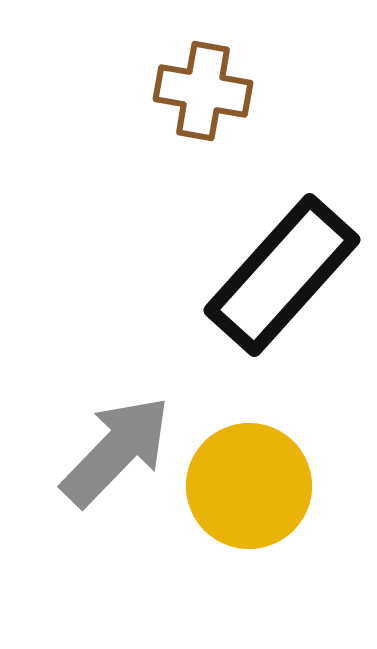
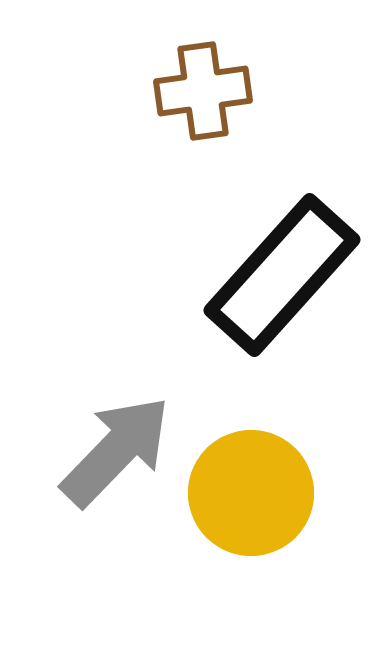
brown cross: rotated 18 degrees counterclockwise
yellow circle: moved 2 px right, 7 px down
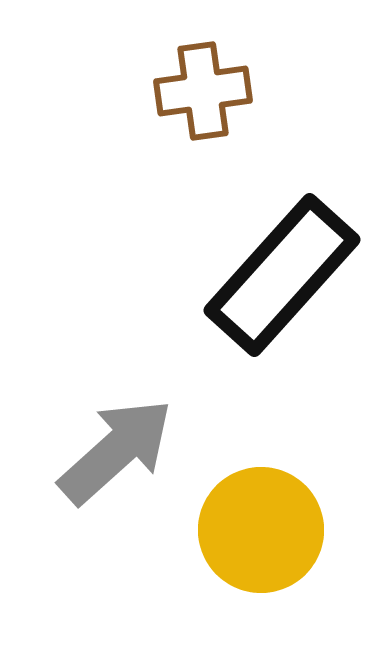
gray arrow: rotated 4 degrees clockwise
yellow circle: moved 10 px right, 37 px down
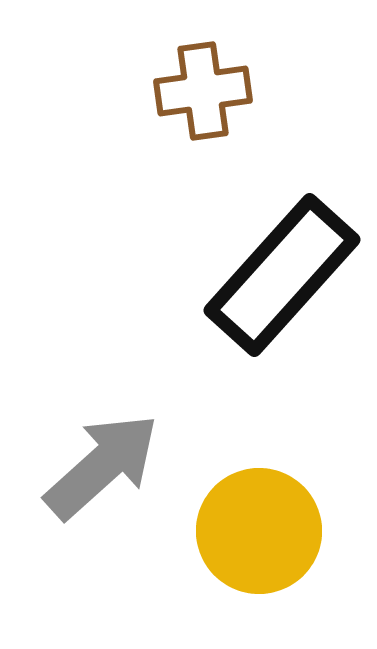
gray arrow: moved 14 px left, 15 px down
yellow circle: moved 2 px left, 1 px down
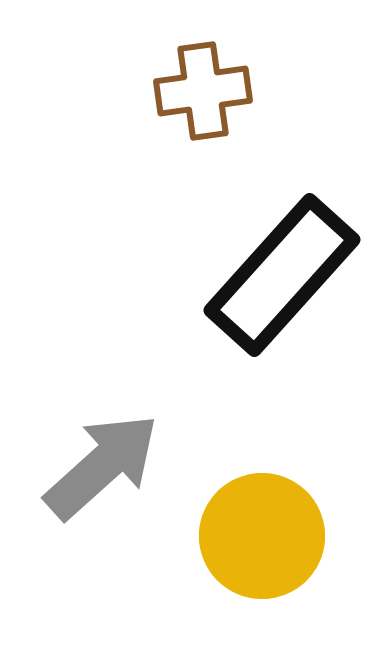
yellow circle: moved 3 px right, 5 px down
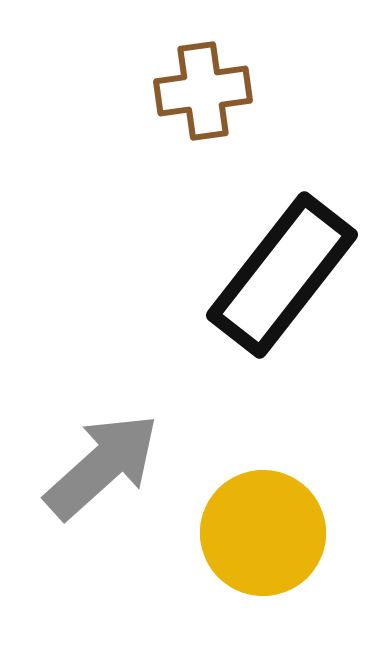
black rectangle: rotated 4 degrees counterclockwise
yellow circle: moved 1 px right, 3 px up
